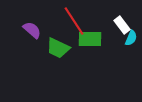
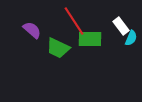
white rectangle: moved 1 px left, 1 px down
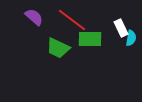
red line: moved 2 px left, 1 px up; rotated 20 degrees counterclockwise
white rectangle: moved 2 px down; rotated 12 degrees clockwise
purple semicircle: moved 2 px right, 13 px up
cyan semicircle: rotated 14 degrees counterclockwise
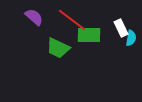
green rectangle: moved 1 px left, 4 px up
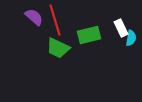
red line: moved 17 px left; rotated 36 degrees clockwise
green rectangle: rotated 15 degrees counterclockwise
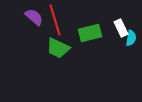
green rectangle: moved 1 px right, 2 px up
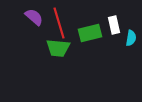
red line: moved 4 px right, 3 px down
white rectangle: moved 7 px left, 3 px up; rotated 12 degrees clockwise
green trapezoid: rotated 20 degrees counterclockwise
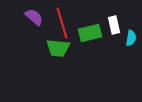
red line: moved 3 px right
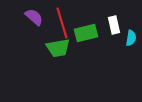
green rectangle: moved 4 px left
green trapezoid: rotated 15 degrees counterclockwise
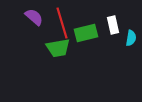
white rectangle: moved 1 px left
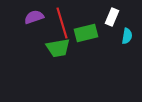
purple semicircle: rotated 60 degrees counterclockwise
white rectangle: moved 1 px left, 8 px up; rotated 36 degrees clockwise
cyan semicircle: moved 4 px left, 2 px up
